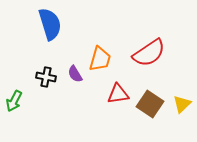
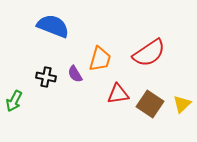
blue semicircle: moved 3 px right, 2 px down; rotated 52 degrees counterclockwise
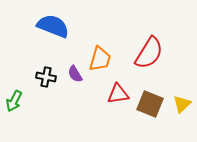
red semicircle: rotated 24 degrees counterclockwise
brown square: rotated 12 degrees counterclockwise
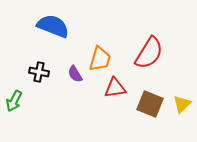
black cross: moved 7 px left, 5 px up
red triangle: moved 3 px left, 6 px up
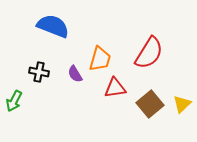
brown square: rotated 28 degrees clockwise
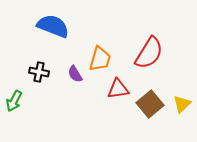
red triangle: moved 3 px right, 1 px down
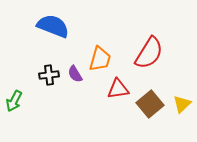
black cross: moved 10 px right, 3 px down; rotated 18 degrees counterclockwise
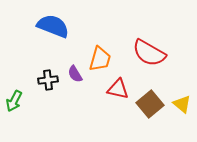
red semicircle: rotated 88 degrees clockwise
black cross: moved 1 px left, 5 px down
red triangle: rotated 20 degrees clockwise
yellow triangle: rotated 36 degrees counterclockwise
